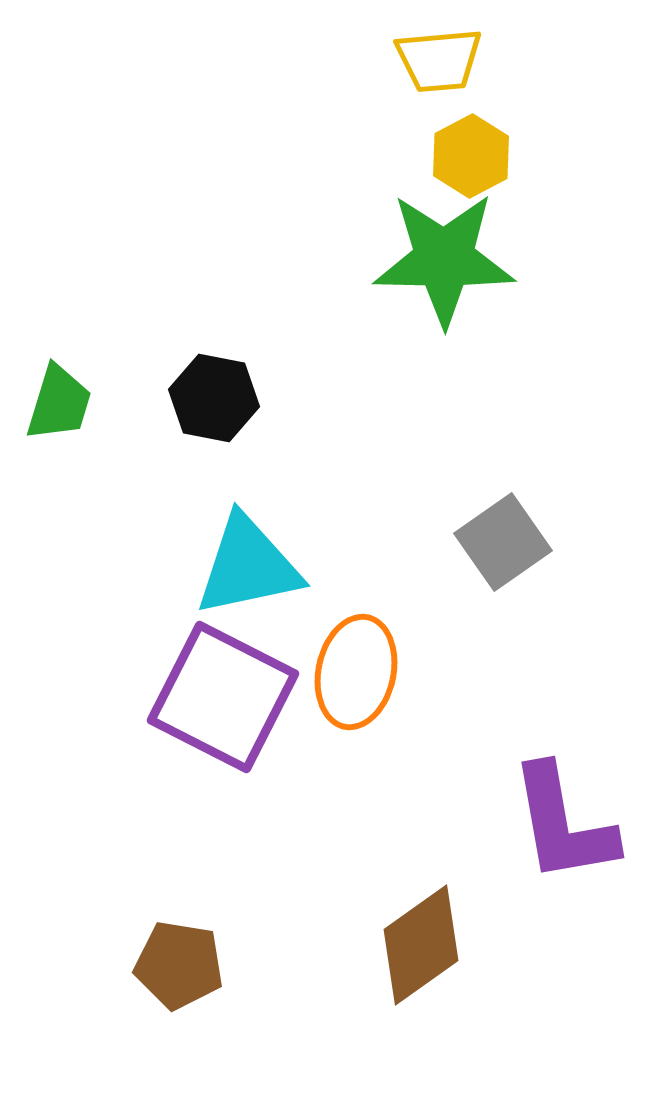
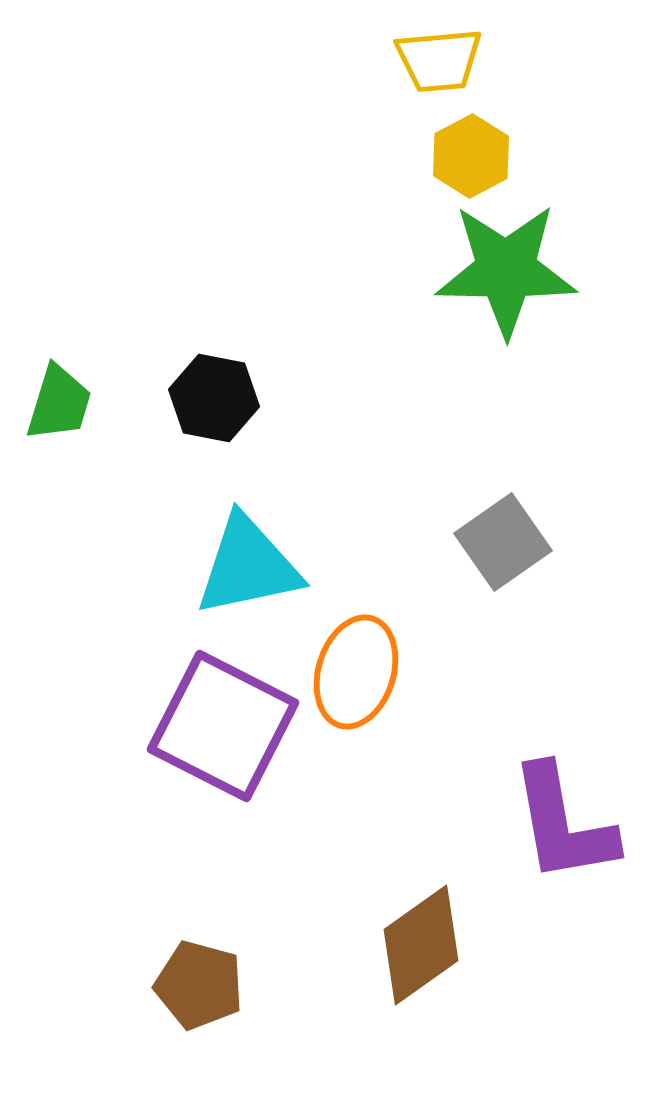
green star: moved 62 px right, 11 px down
orange ellipse: rotated 5 degrees clockwise
purple square: moved 29 px down
brown pentagon: moved 20 px right, 20 px down; rotated 6 degrees clockwise
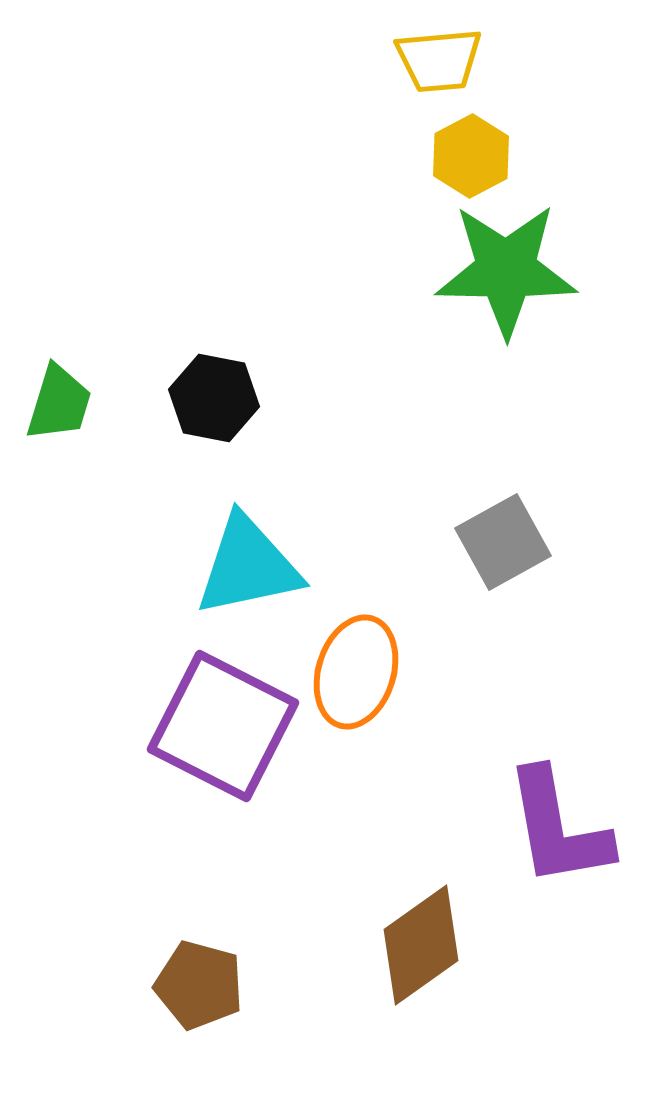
gray square: rotated 6 degrees clockwise
purple L-shape: moved 5 px left, 4 px down
